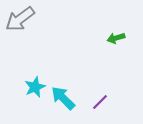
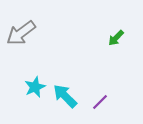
gray arrow: moved 1 px right, 14 px down
green arrow: rotated 30 degrees counterclockwise
cyan arrow: moved 2 px right, 2 px up
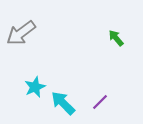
green arrow: rotated 96 degrees clockwise
cyan arrow: moved 2 px left, 7 px down
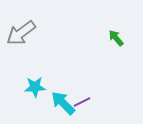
cyan star: rotated 20 degrees clockwise
purple line: moved 18 px left; rotated 18 degrees clockwise
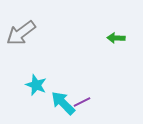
green arrow: rotated 48 degrees counterclockwise
cyan star: moved 1 px right, 2 px up; rotated 25 degrees clockwise
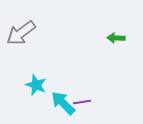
purple line: rotated 18 degrees clockwise
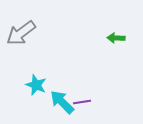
cyan arrow: moved 1 px left, 1 px up
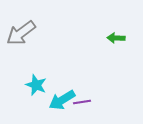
cyan arrow: moved 2 px up; rotated 76 degrees counterclockwise
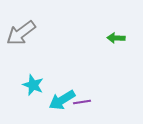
cyan star: moved 3 px left
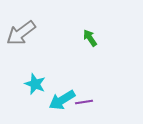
green arrow: moved 26 px left; rotated 54 degrees clockwise
cyan star: moved 2 px right, 1 px up
purple line: moved 2 px right
